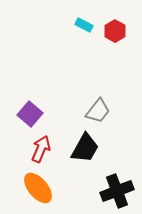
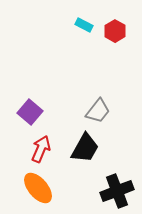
purple square: moved 2 px up
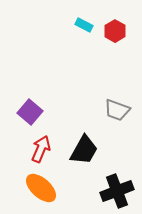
gray trapezoid: moved 19 px right, 1 px up; rotated 72 degrees clockwise
black trapezoid: moved 1 px left, 2 px down
orange ellipse: moved 3 px right; rotated 8 degrees counterclockwise
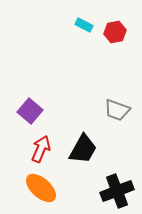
red hexagon: moved 1 px down; rotated 20 degrees clockwise
purple square: moved 1 px up
black trapezoid: moved 1 px left, 1 px up
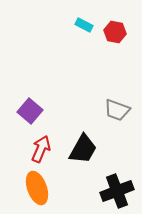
red hexagon: rotated 20 degrees clockwise
orange ellipse: moved 4 px left; rotated 28 degrees clockwise
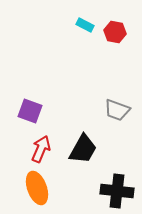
cyan rectangle: moved 1 px right
purple square: rotated 20 degrees counterclockwise
black cross: rotated 28 degrees clockwise
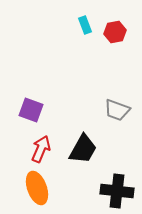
cyan rectangle: rotated 42 degrees clockwise
red hexagon: rotated 20 degrees counterclockwise
purple square: moved 1 px right, 1 px up
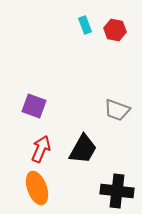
red hexagon: moved 2 px up; rotated 20 degrees clockwise
purple square: moved 3 px right, 4 px up
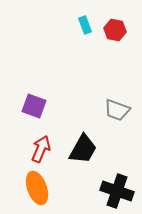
black cross: rotated 12 degrees clockwise
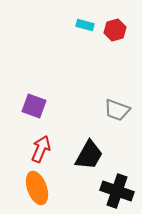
cyan rectangle: rotated 54 degrees counterclockwise
red hexagon: rotated 25 degrees counterclockwise
black trapezoid: moved 6 px right, 6 px down
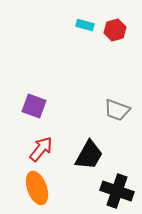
red arrow: rotated 16 degrees clockwise
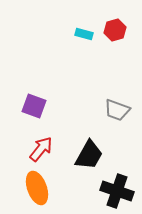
cyan rectangle: moved 1 px left, 9 px down
